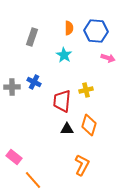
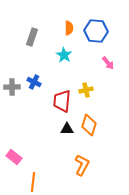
pink arrow: moved 5 px down; rotated 32 degrees clockwise
orange line: moved 2 px down; rotated 48 degrees clockwise
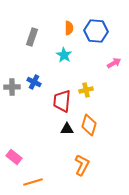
pink arrow: moved 6 px right; rotated 80 degrees counterclockwise
orange line: rotated 66 degrees clockwise
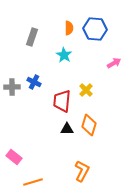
blue hexagon: moved 1 px left, 2 px up
yellow cross: rotated 32 degrees counterclockwise
orange L-shape: moved 6 px down
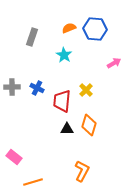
orange semicircle: rotated 112 degrees counterclockwise
blue cross: moved 3 px right, 6 px down
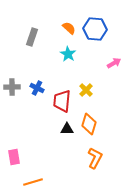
orange semicircle: rotated 64 degrees clockwise
cyan star: moved 4 px right, 1 px up
orange diamond: moved 1 px up
pink rectangle: rotated 42 degrees clockwise
orange L-shape: moved 13 px right, 13 px up
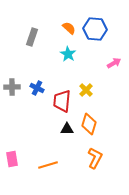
pink rectangle: moved 2 px left, 2 px down
orange line: moved 15 px right, 17 px up
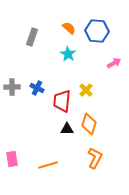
blue hexagon: moved 2 px right, 2 px down
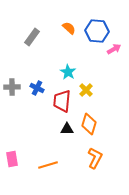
gray rectangle: rotated 18 degrees clockwise
cyan star: moved 18 px down
pink arrow: moved 14 px up
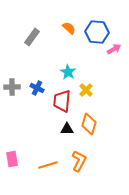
blue hexagon: moved 1 px down
orange L-shape: moved 16 px left, 3 px down
